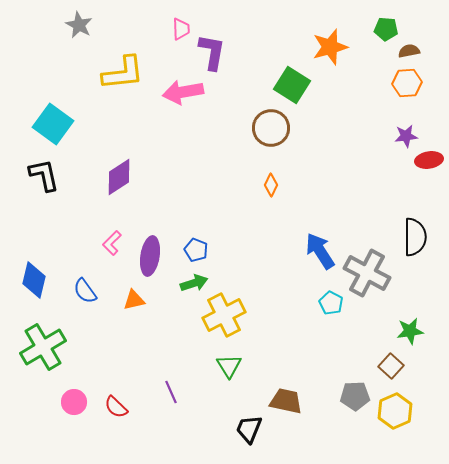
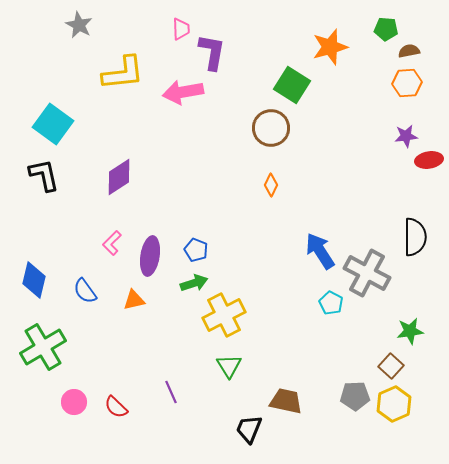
yellow hexagon: moved 1 px left, 7 px up
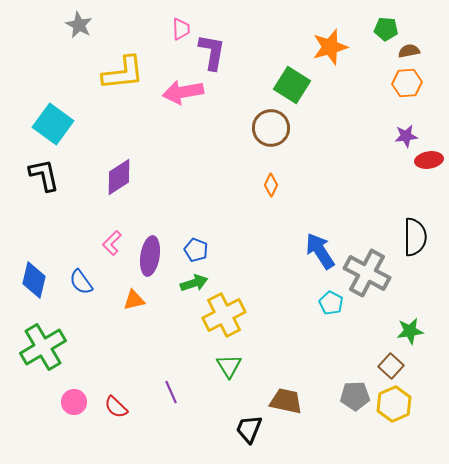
blue semicircle: moved 4 px left, 9 px up
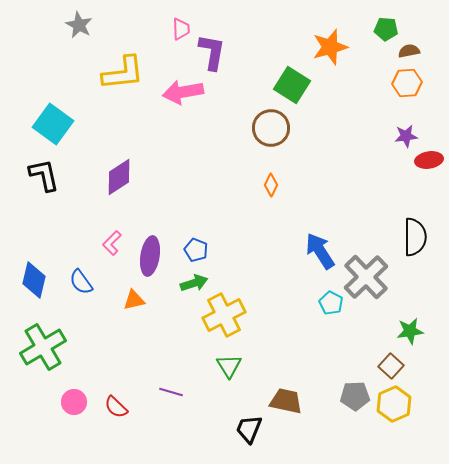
gray cross: moved 1 px left, 4 px down; rotated 18 degrees clockwise
purple line: rotated 50 degrees counterclockwise
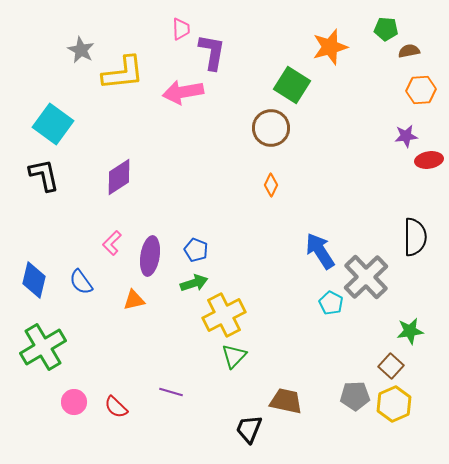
gray star: moved 2 px right, 25 px down
orange hexagon: moved 14 px right, 7 px down
green triangle: moved 5 px right, 10 px up; rotated 16 degrees clockwise
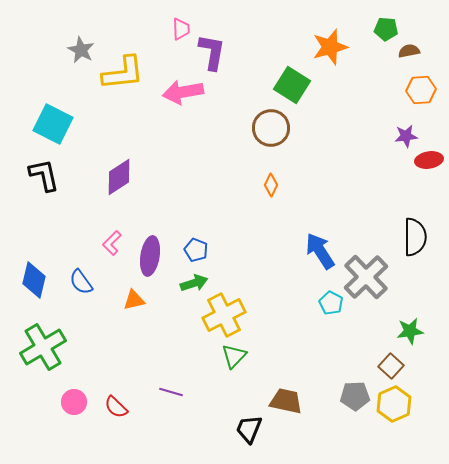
cyan square: rotated 9 degrees counterclockwise
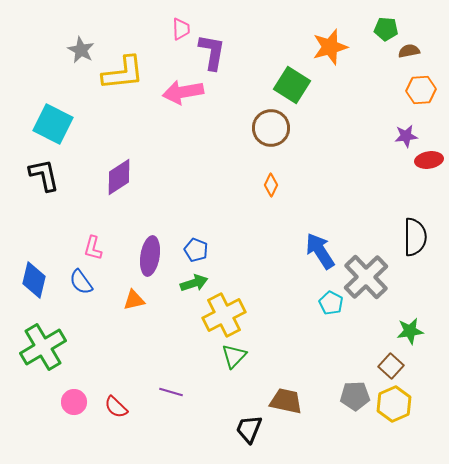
pink L-shape: moved 19 px left, 5 px down; rotated 30 degrees counterclockwise
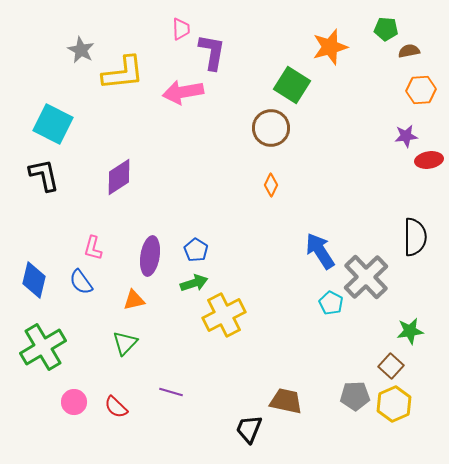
blue pentagon: rotated 10 degrees clockwise
green triangle: moved 109 px left, 13 px up
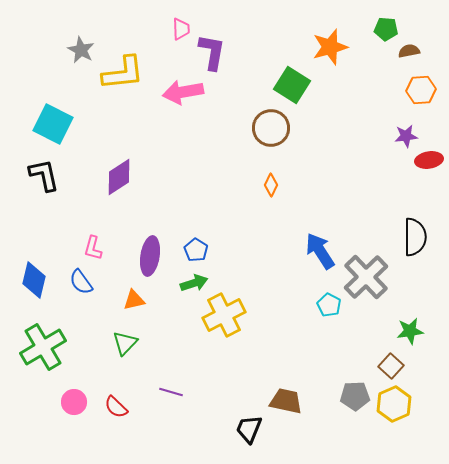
cyan pentagon: moved 2 px left, 2 px down
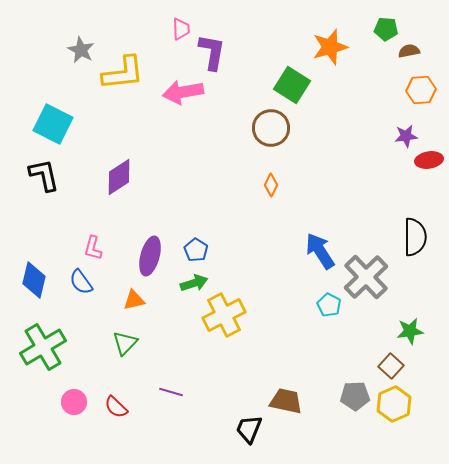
purple ellipse: rotated 6 degrees clockwise
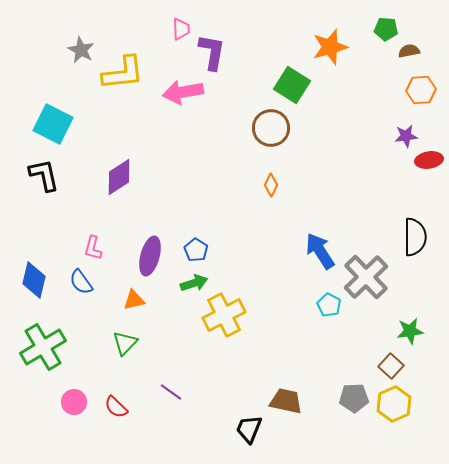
purple line: rotated 20 degrees clockwise
gray pentagon: moved 1 px left, 2 px down
